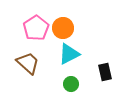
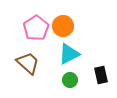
orange circle: moved 2 px up
black rectangle: moved 4 px left, 3 px down
green circle: moved 1 px left, 4 px up
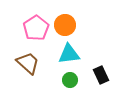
orange circle: moved 2 px right, 1 px up
cyan triangle: rotated 20 degrees clockwise
black rectangle: rotated 12 degrees counterclockwise
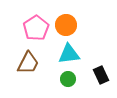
orange circle: moved 1 px right
brown trapezoid: rotated 75 degrees clockwise
green circle: moved 2 px left, 1 px up
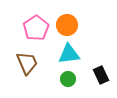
orange circle: moved 1 px right
brown trapezoid: moved 1 px left; rotated 50 degrees counterclockwise
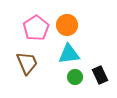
black rectangle: moved 1 px left
green circle: moved 7 px right, 2 px up
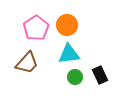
brown trapezoid: rotated 65 degrees clockwise
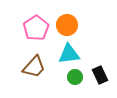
brown trapezoid: moved 7 px right, 4 px down
